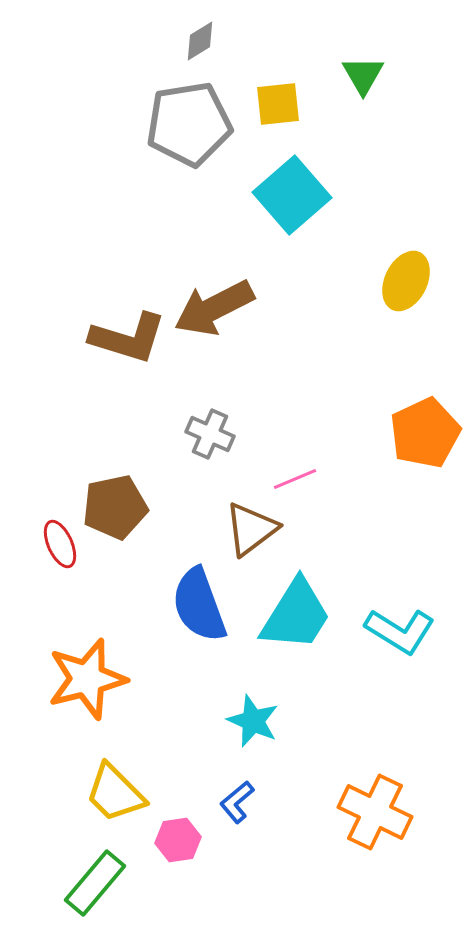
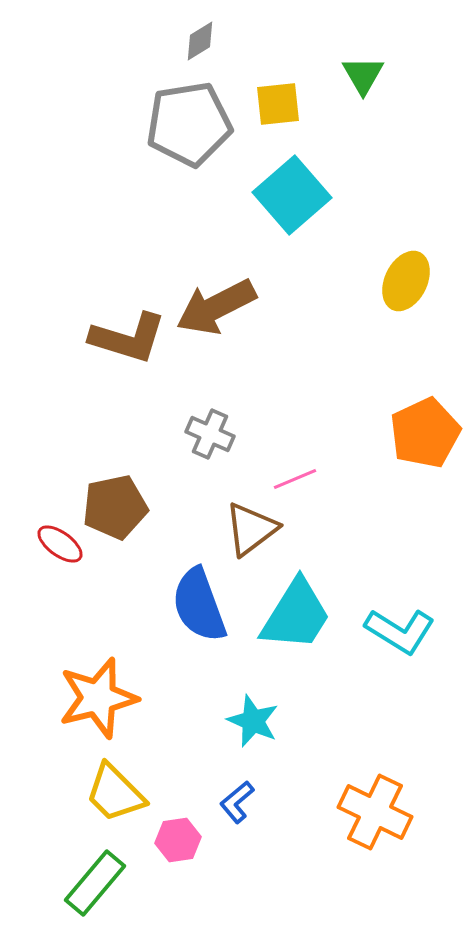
brown arrow: moved 2 px right, 1 px up
red ellipse: rotated 30 degrees counterclockwise
orange star: moved 11 px right, 19 px down
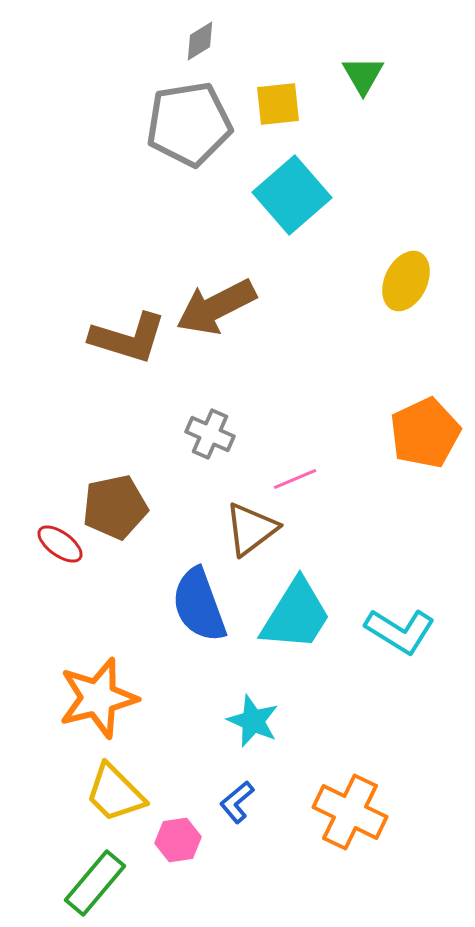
orange cross: moved 25 px left
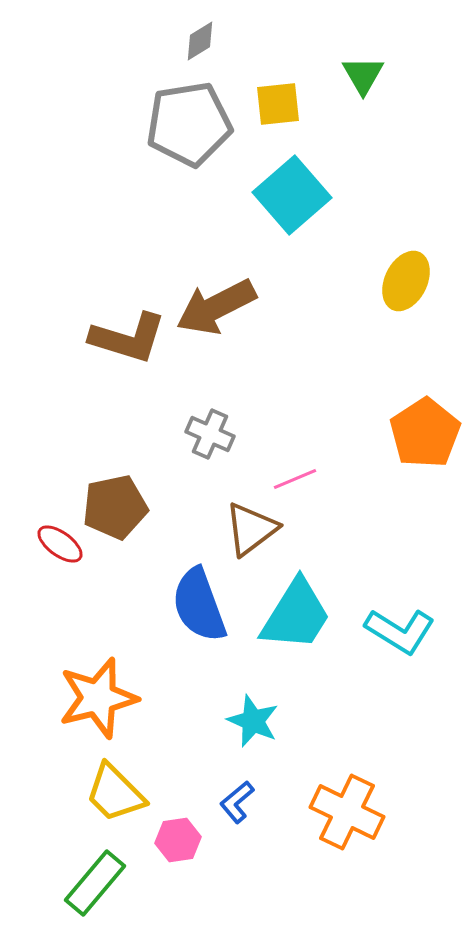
orange pentagon: rotated 8 degrees counterclockwise
orange cross: moved 3 px left
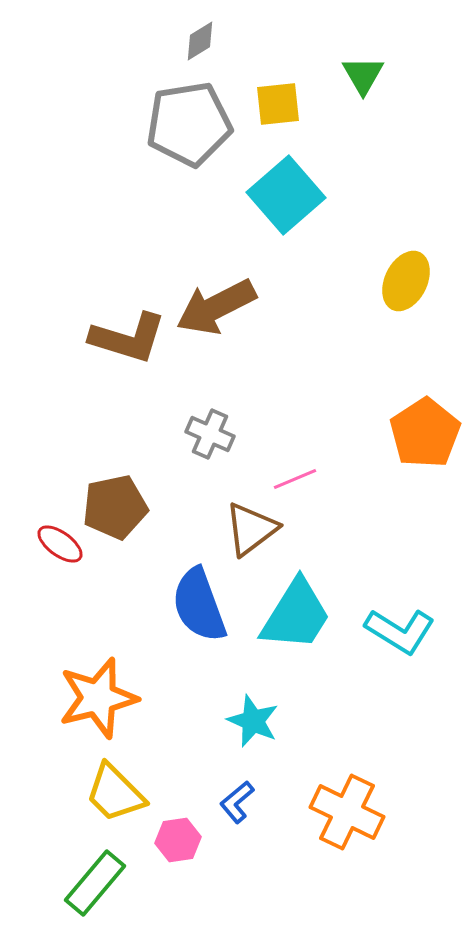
cyan square: moved 6 px left
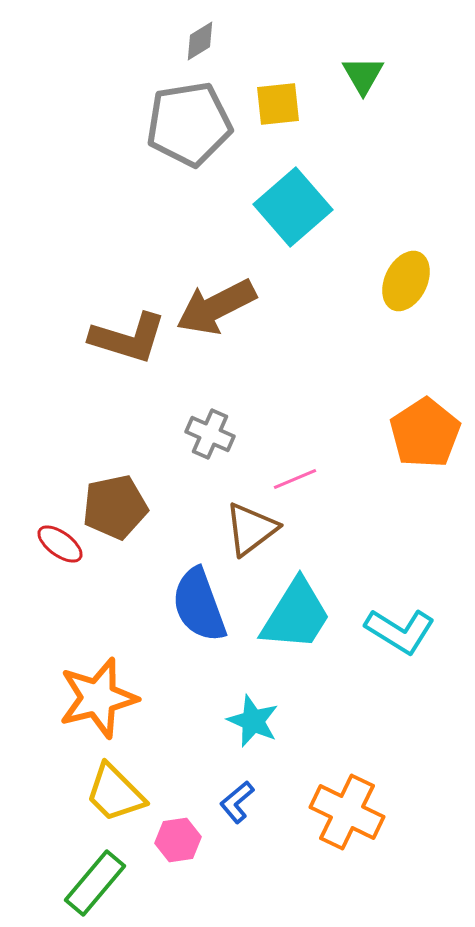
cyan square: moved 7 px right, 12 px down
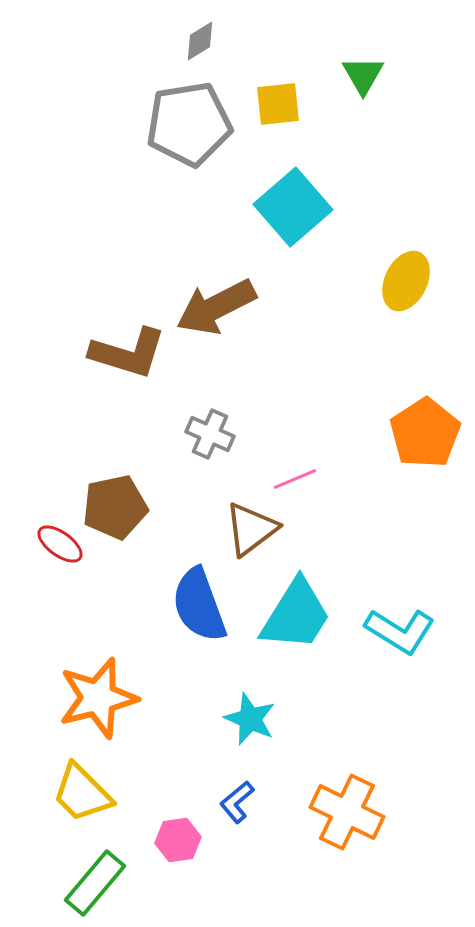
brown L-shape: moved 15 px down
cyan star: moved 3 px left, 2 px up
yellow trapezoid: moved 33 px left
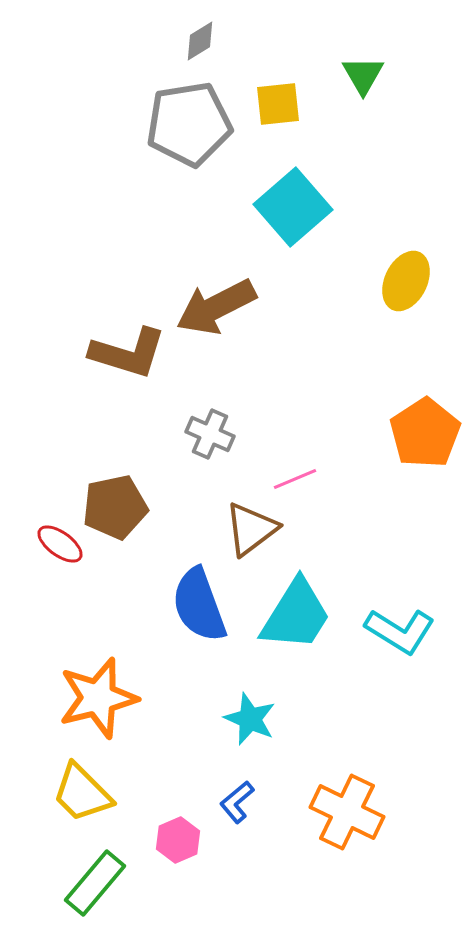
pink hexagon: rotated 15 degrees counterclockwise
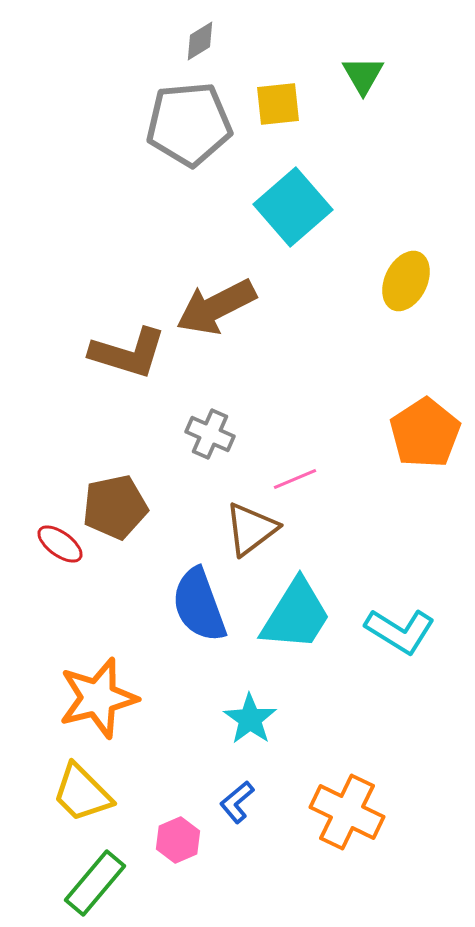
gray pentagon: rotated 4 degrees clockwise
cyan star: rotated 12 degrees clockwise
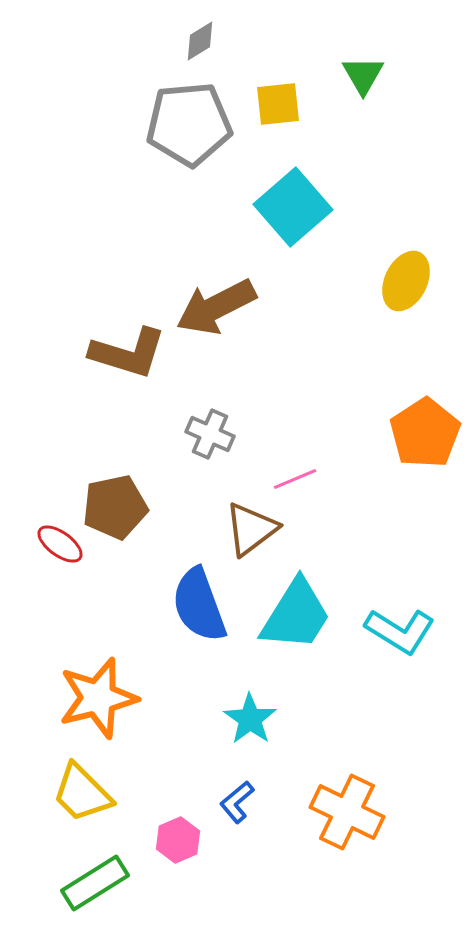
green rectangle: rotated 18 degrees clockwise
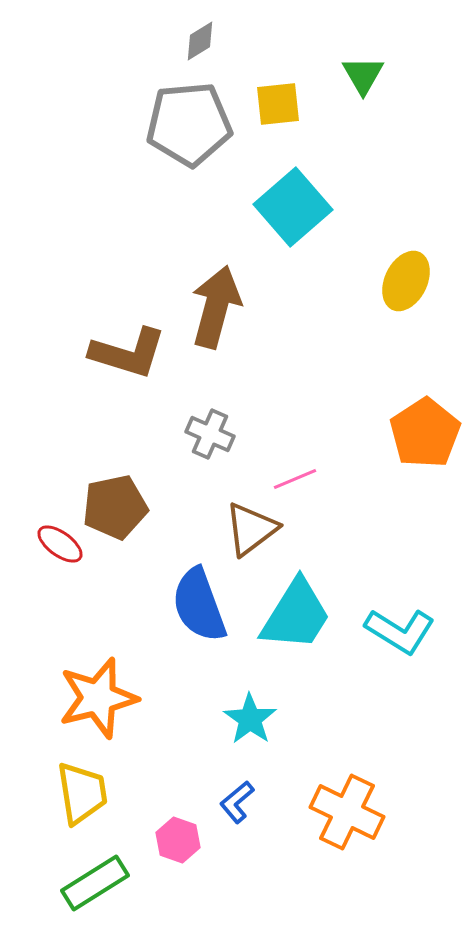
brown arrow: rotated 132 degrees clockwise
yellow trapezoid: rotated 144 degrees counterclockwise
pink hexagon: rotated 18 degrees counterclockwise
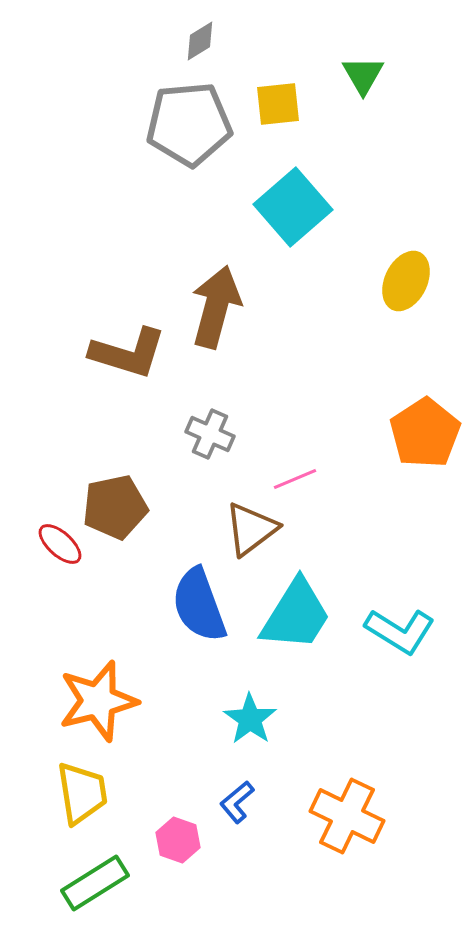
red ellipse: rotated 6 degrees clockwise
orange star: moved 3 px down
orange cross: moved 4 px down
